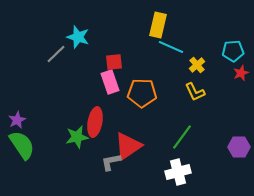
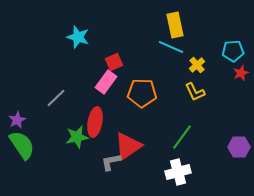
yellow rectangle: moved 17 px right; rotated 25 degrees counterclockwise
gray line: moved 44 px down
red square: rotated 18 degrees counterclockwise
pink rectangle: moved 4 px left; rotated 55 degrees clockwise
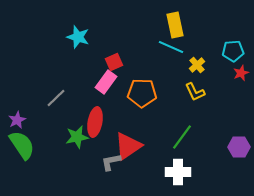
white cross: rotated 15 degrees clockwise
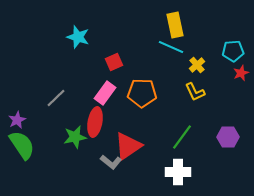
pink rectangle: moved 1 px left, 11 px down
green star: moved 2 px left
purple hexagon: moved 11 px left, 10 px up
gray L-shape: rotated 130 degrees counterclockwise
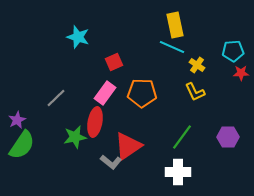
cyan line: moved 1 px right
yellow cross: rotated 14 degrees counterclockwise
red star: rotated 21 degrees clockwise
green semicircle: rotated 68 degrees clockwise
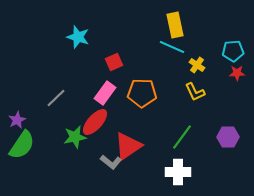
red star: moved 4 px left
red ellipse: rotated 32 degrees clockwise
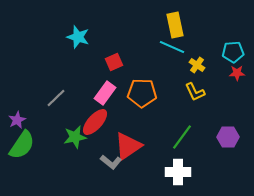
cyan pentagon: moved 1 px down
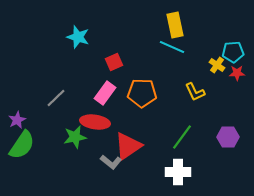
yellow cross: moved 20 px right
red ellipse: rotated 56 degrees clockwise
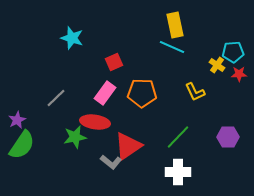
cyan star: moved 6 px left, 1 px down
red star: moved 2 px right, 1 px down
green line: moved 4 px left; rotated 8 degrees clockwise
